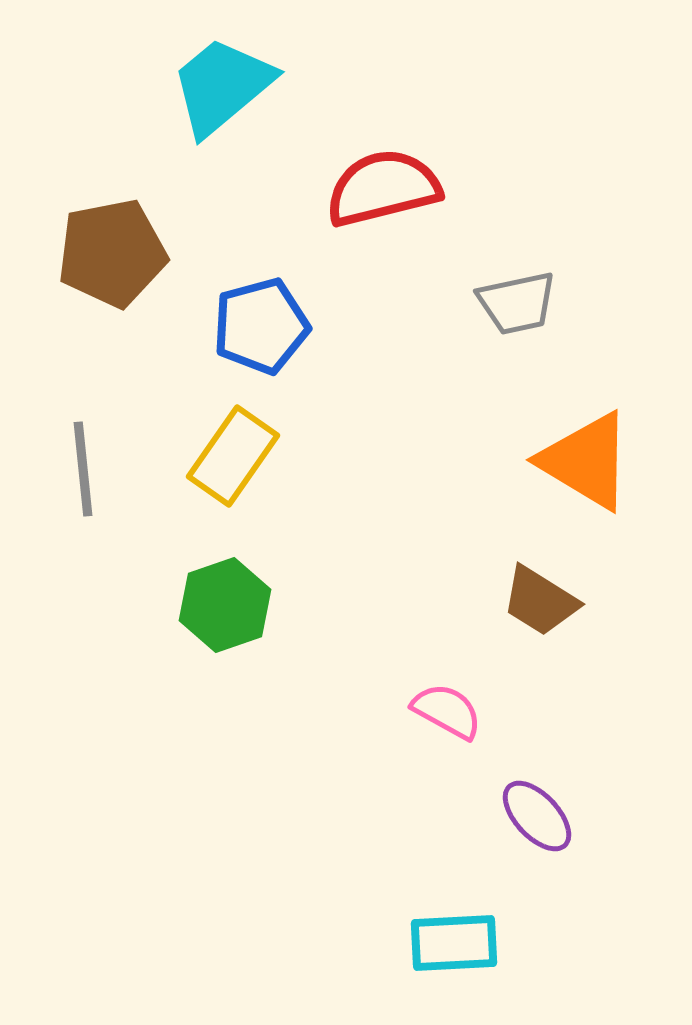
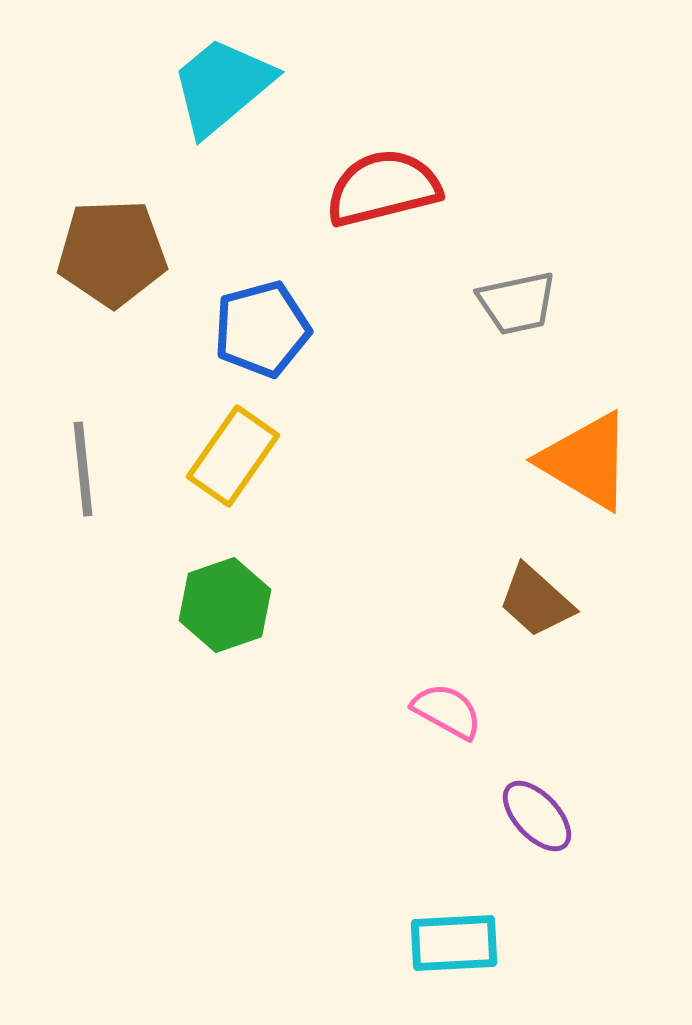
brown pentagon: rotated 9 degrees clockwise
blue pentagon: moved 1 px right, 3 px down
brown trapezoid: moved 4 px left; rotated 10 degrees clockwise
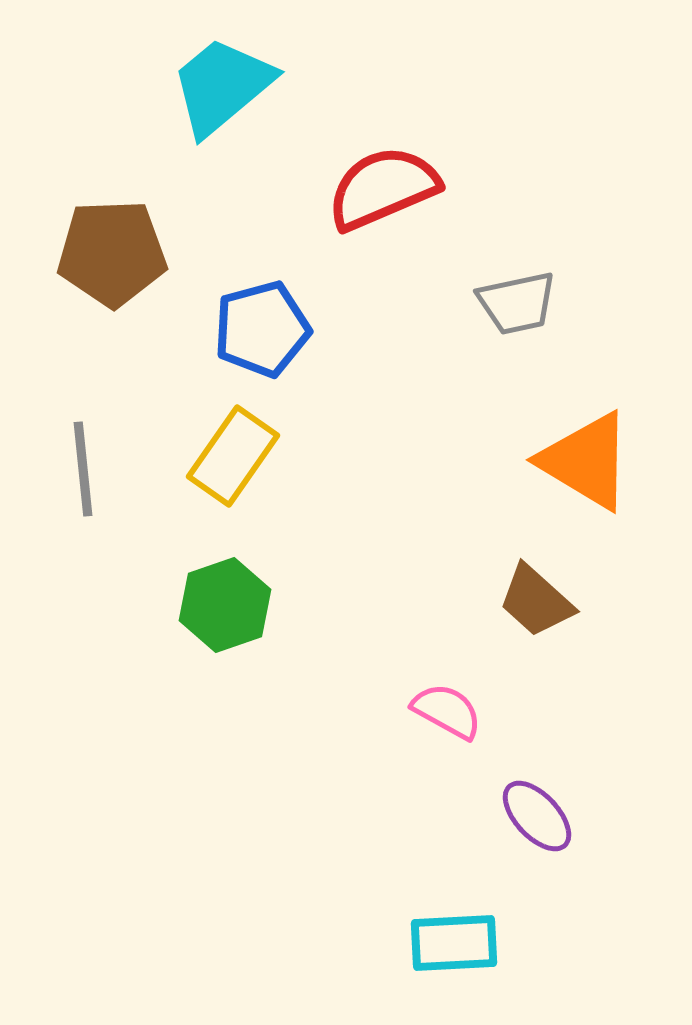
red semicircle: rotated 9 degrees counterclockwise
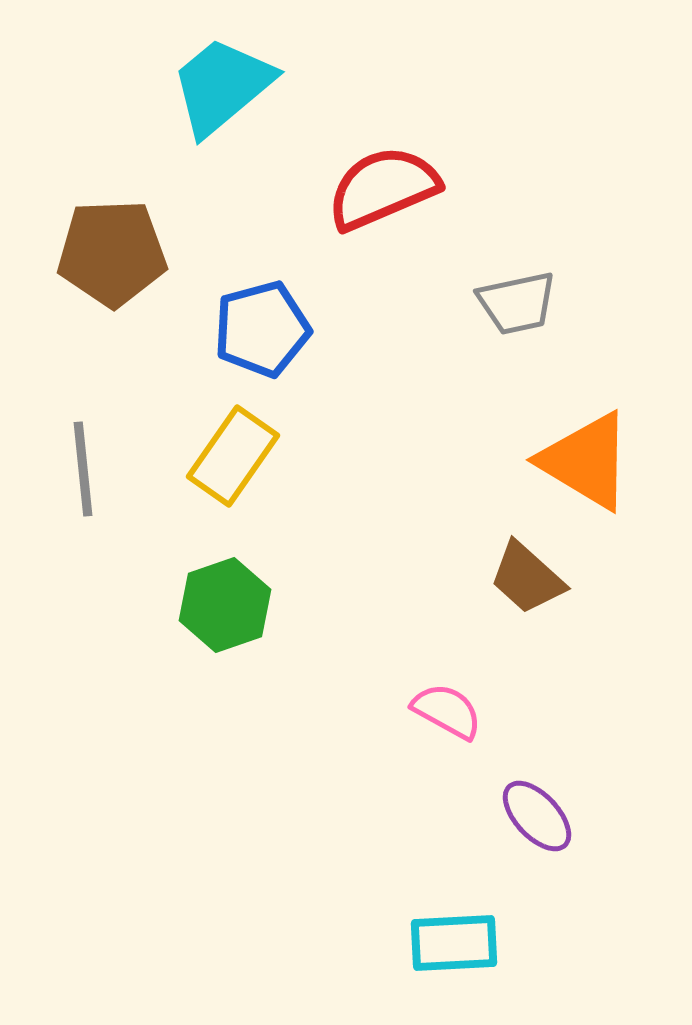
brown trapezoid: moved 9 px left, 23 px up
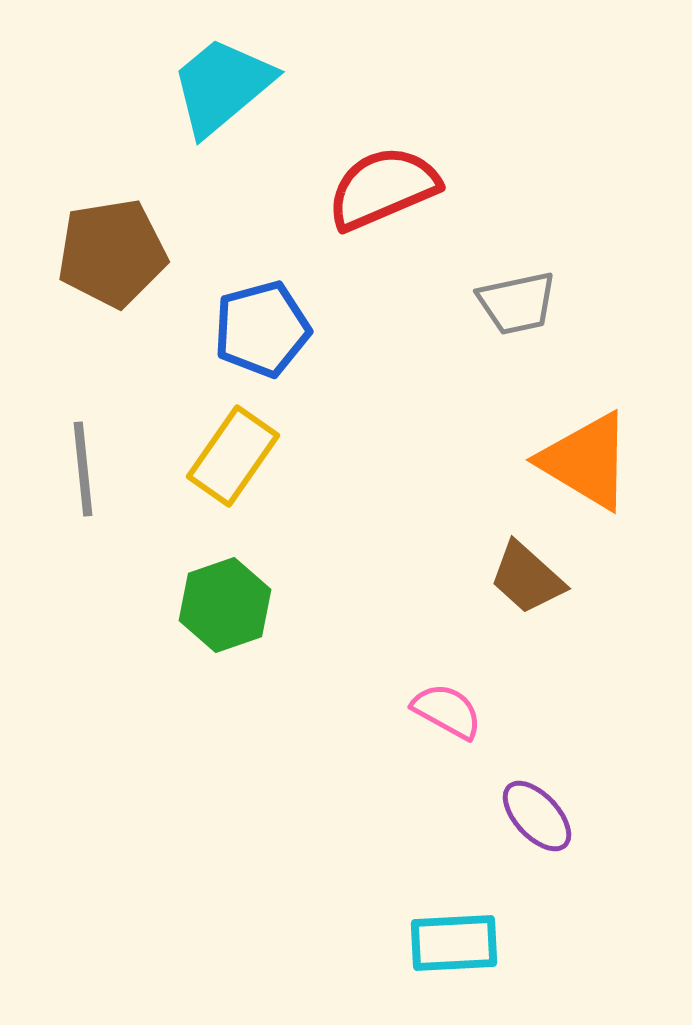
brown pentagon: rotated 7 degrees counterclockwise
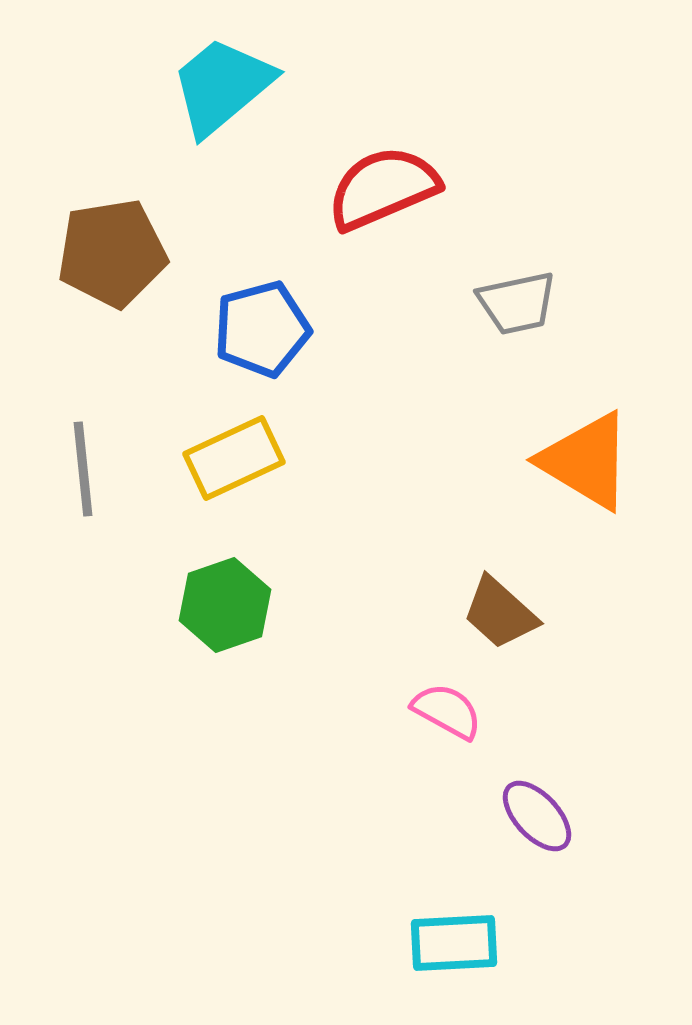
yellow rectangle: moved 1 px right, 2 px down; rotated 30 degrees clockwise
brown trapezoid: moved 27 px left, 35 px down
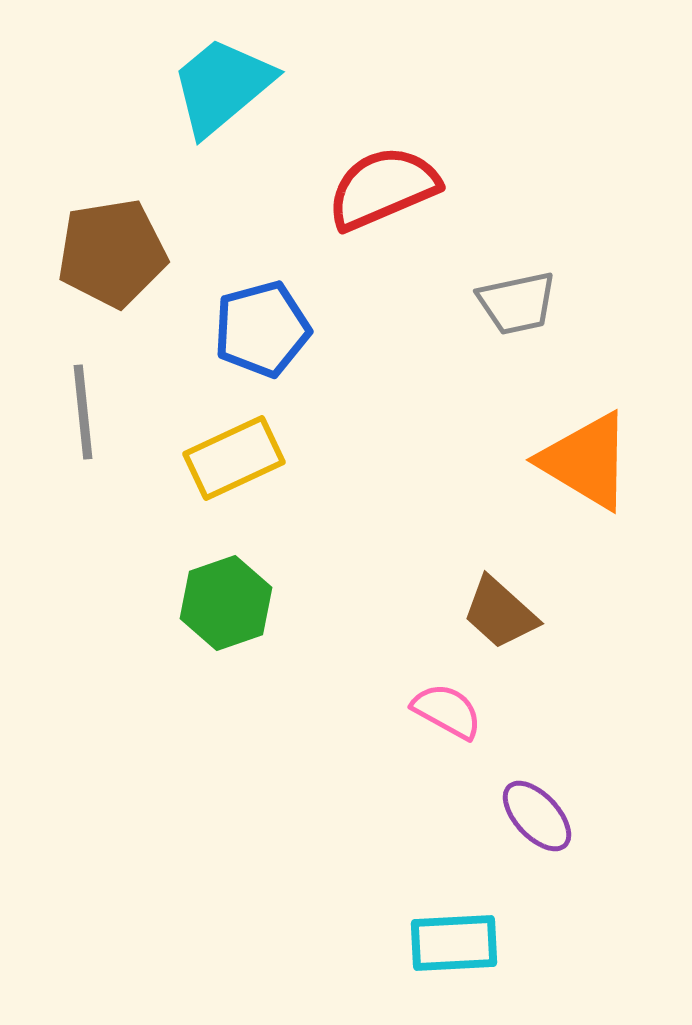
gray line: moved 57 px up
green hexagon: moved 1 px right, 2 px up
